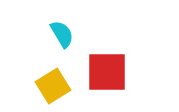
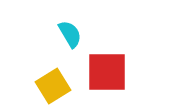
cyan semicircle: moved 8 px right
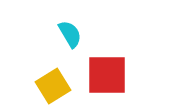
red square: moved 3 px down
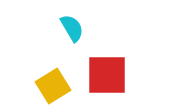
cyan semicircle: moved 2 px right, 6 px up
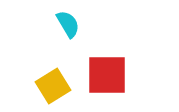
cyan semicircle: moved 4 px left, 4 px up
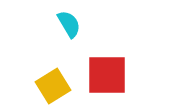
cyan semicircle: moved 1 px right
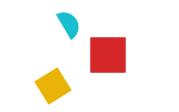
red square: moved 1 px right, 20 px up
